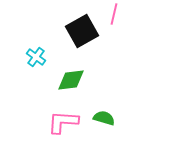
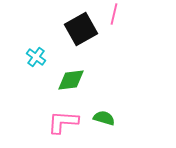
black square: moved 1 px left, 2 px up
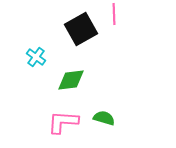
pink line: rotated 15 degrees counterclockwise
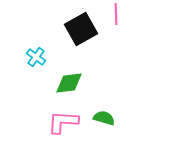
pink line: moved 2 px right
green diamond: moved 2 px left, 3 px down
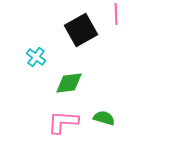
black square: moved 1 px down
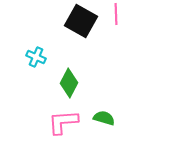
black square: moved 9 px up; rotated 32 degrees counterclockwise
cyan cross: rotated 12 degrees counterclockwise
green diamond: rotated 56 degrees counterclockwise
pink L-shape: rotated 8 degrees counterclockwise
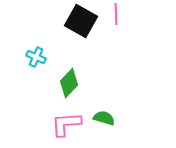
green diamond: rotated 16 degrees clockwise
pink L-shape: moved 3 px right, 2 px down
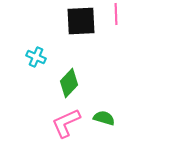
black square: rotated 32 degrees counterclockwise
pink L-shape: moved 1 px up; rotated 20 degrees counterclockwise
